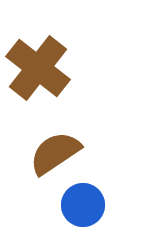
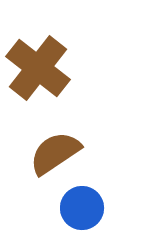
blue circle: moved 1 px left, 3 px down
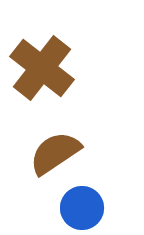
brown cross: moved 4 px right
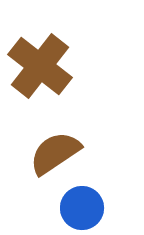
brown cross: moved 2 px left, 2 px up
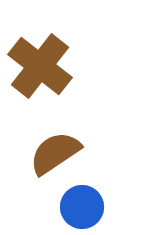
blue circle: moved 1 px up
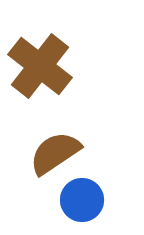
blue circle: moved 7 px up
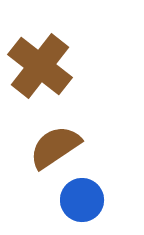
brown semicircle: moved 6 px up
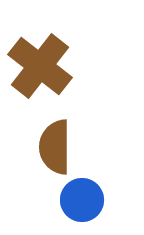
brown semicircle: rotated 56 degrees counterclockwise
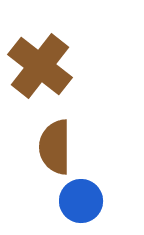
blue circle: moved 1 px left, 1 px down
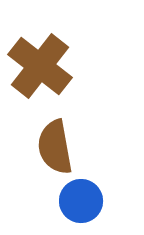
brown semicircle: rotated 10 degrees counterclockwise
